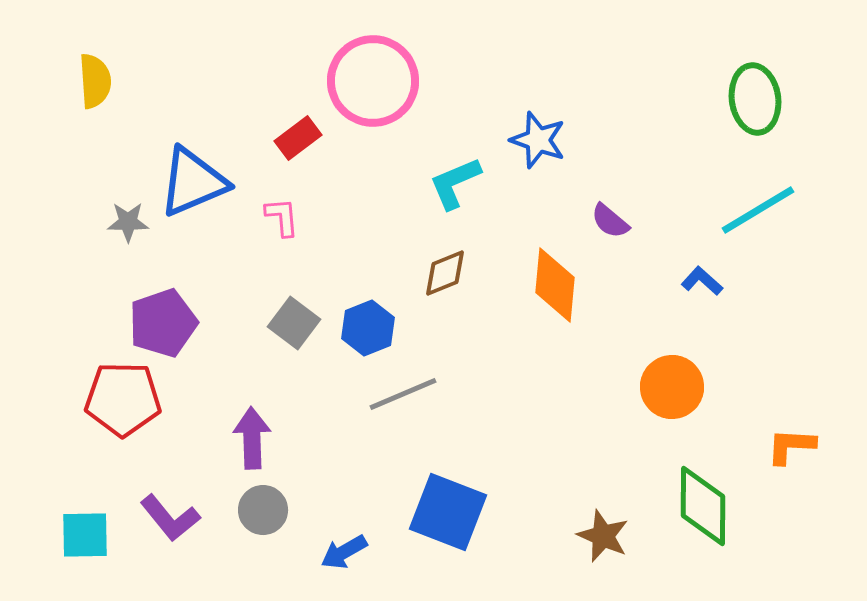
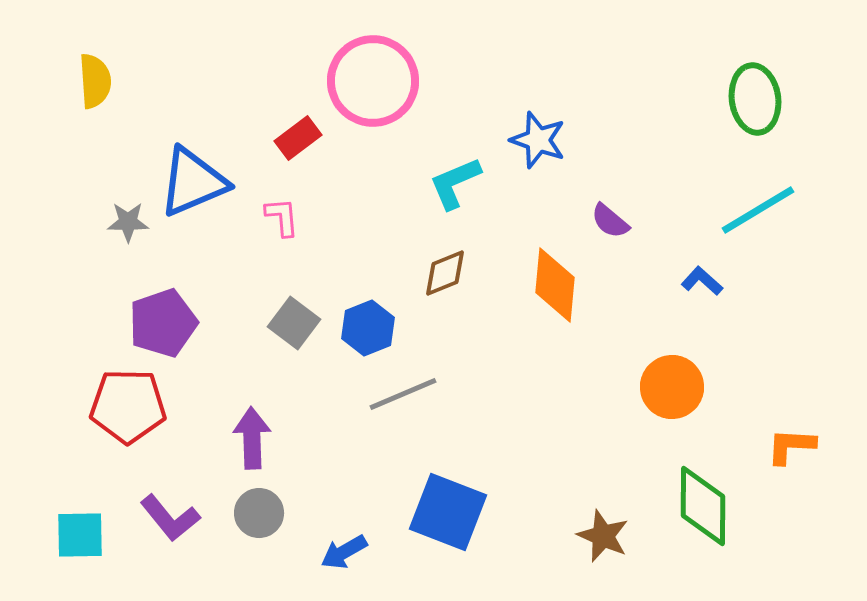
red pentagon: moved 5 px right, 7 px down
gray circle: moved 4 px left, 3 px down
cyan square: moved 5 px left
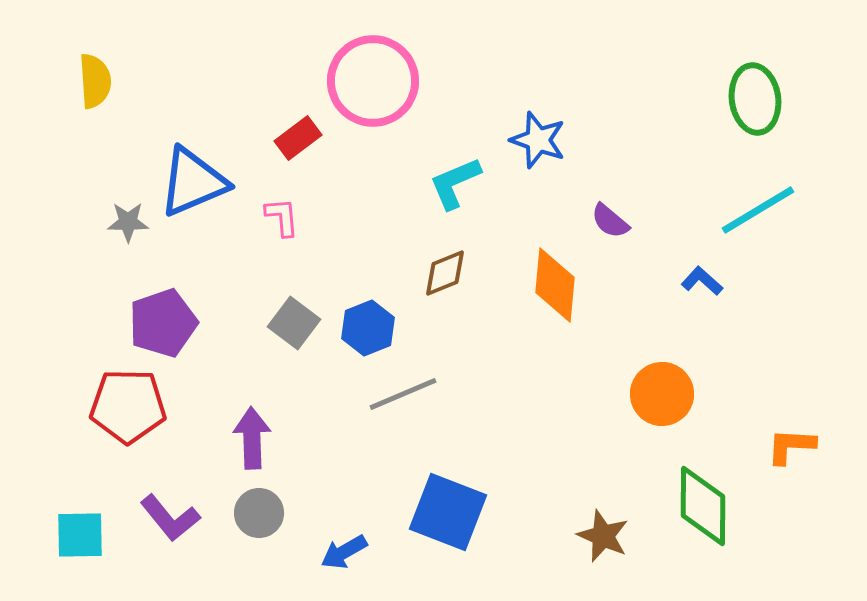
orange circle: moved 10 px left, 7 px down
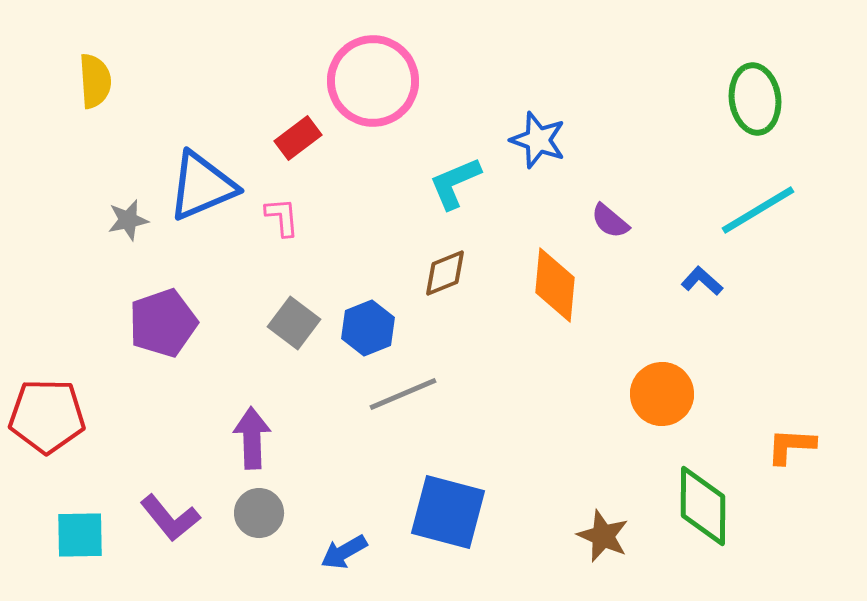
blue triangle: moved 9 px right, 4 px down
gray star: moved 2 px up; rotated 12 degrees counterclockwise
red pentagon: moved 81 px left, 10 px down
blue square: rotated 6 degrees counterclockwise
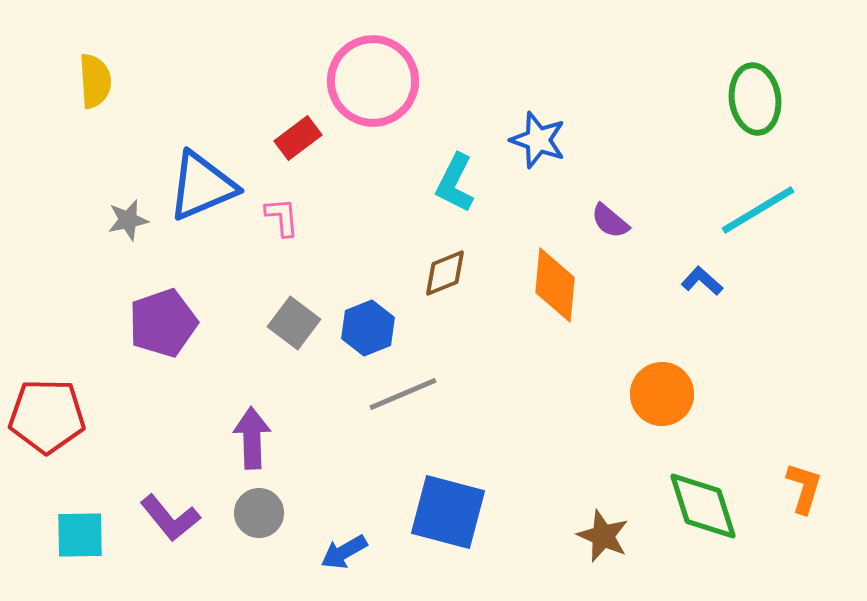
cyan L-shape: rotated 40 degrees counterclockwise
orange L-shape: moved 13 px right, 42 px down; rotated 104 degrees clockwise
green diamond: rotated 18 degrees counterclockwise
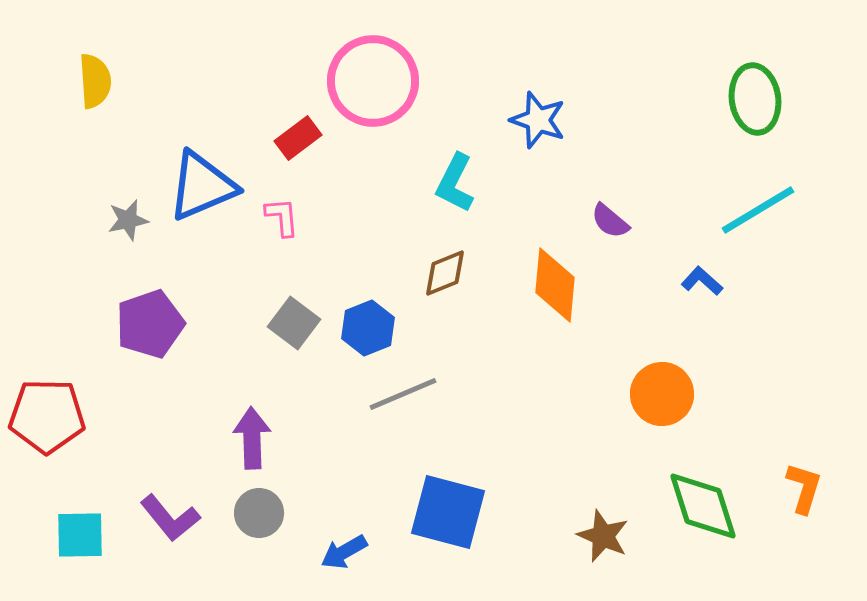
blue star: moved 20 px up
purple pentagon: moved 13 px left, 1 px down
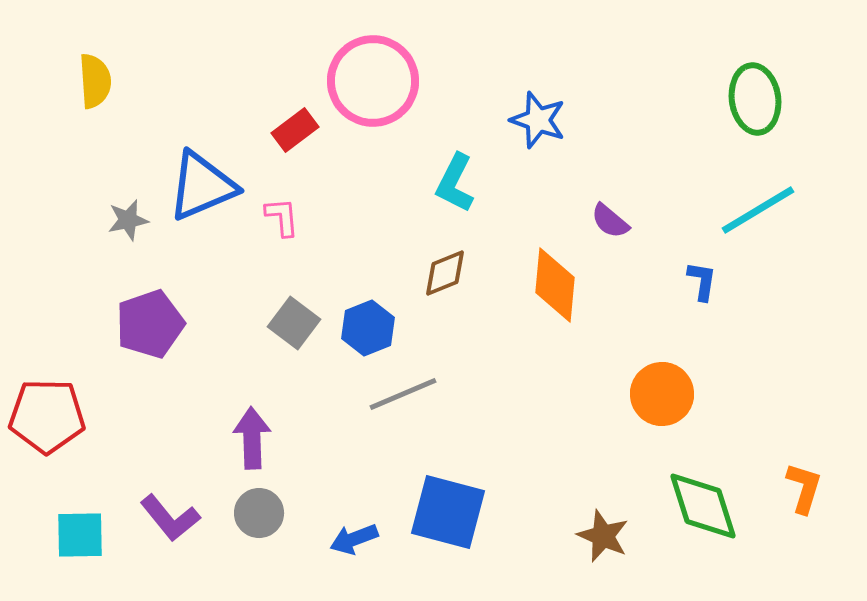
red rectangle: moved 3 px left, 8 px up
blue L-shape: rotated 57 degrees clockwise
blue arrow: moved 10 px right, 13 px up; rotated 9 degrees clockwise
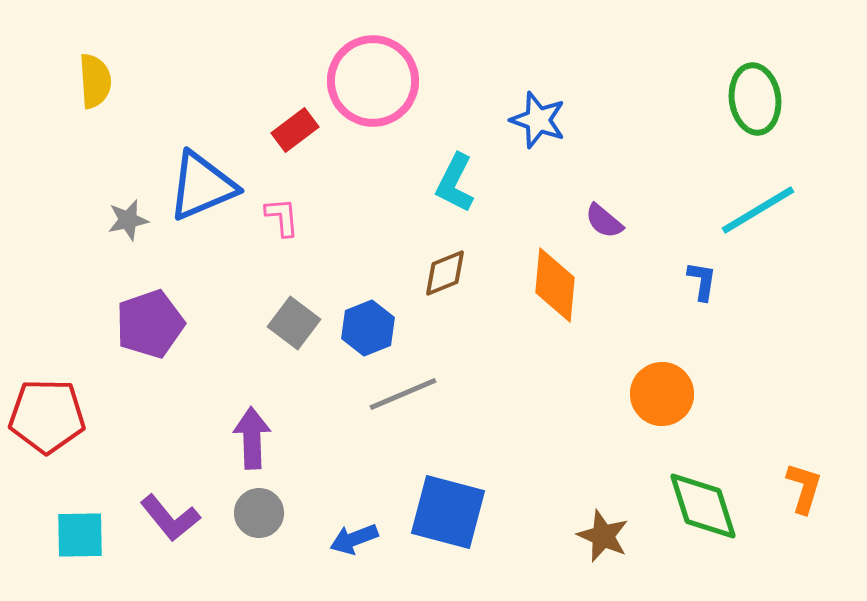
purple semicircle: moved 6 px left
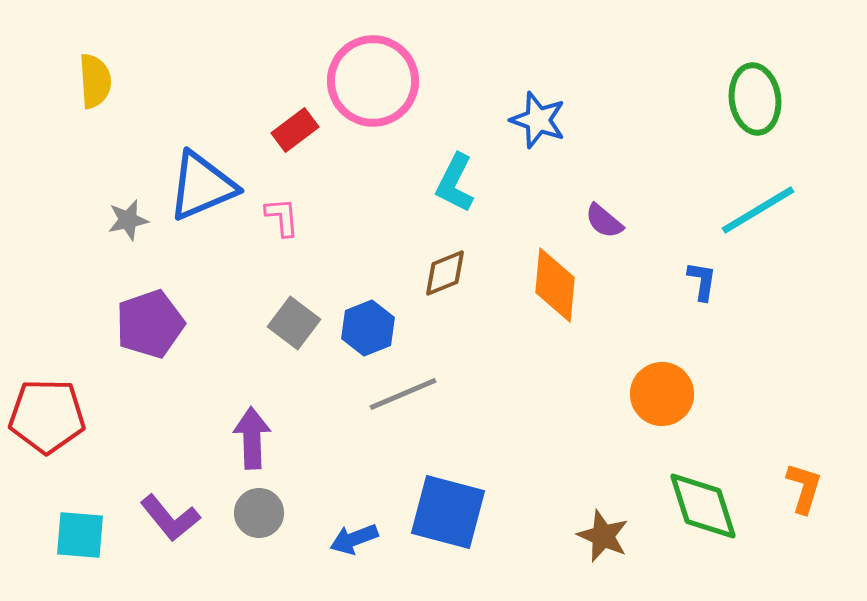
cyan square: rotated 6 degrees clockwise
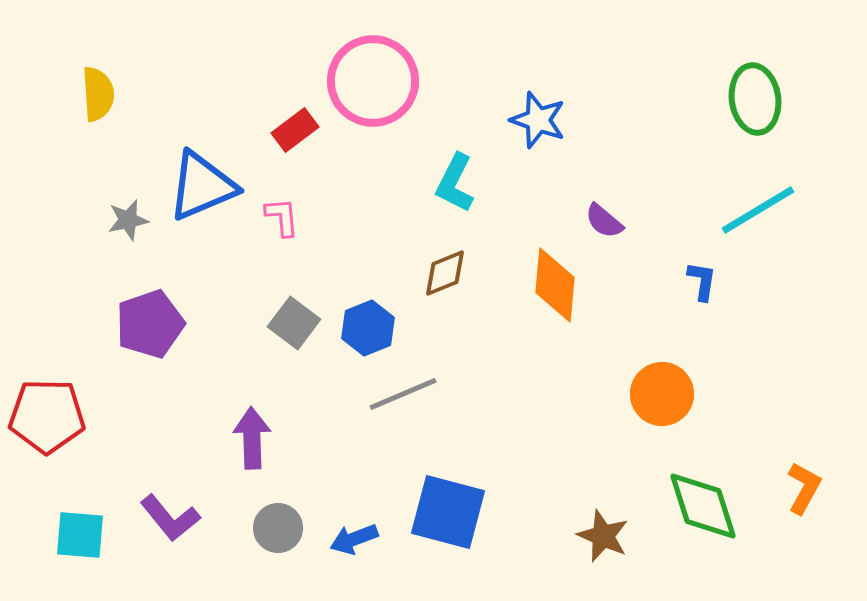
yellow semicircle: moved 3 px right, 13 px down
orange L-shape: rotated 12 degrees clockwise
gray circle: moved 19 px right, 15 px down
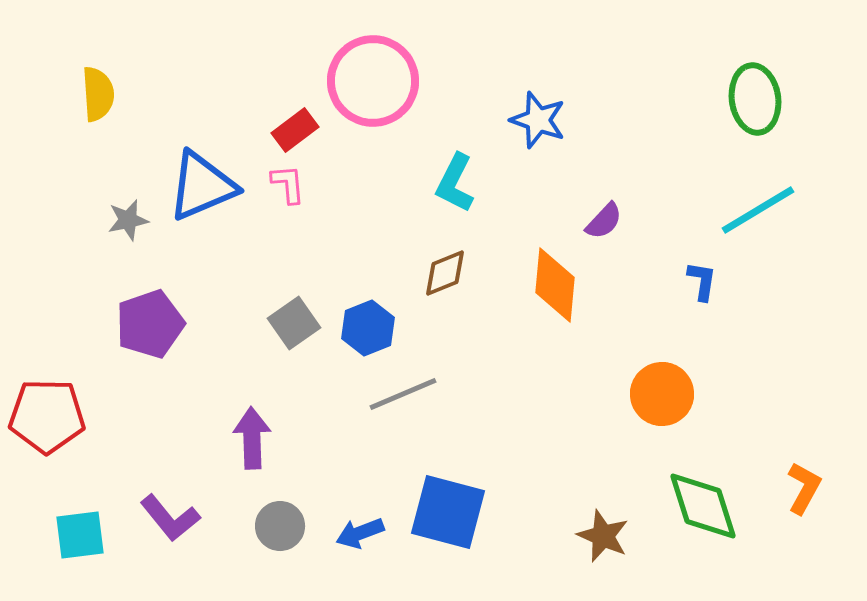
pink L-shape: moved 6 px right, 33 px up
purple semicircle: rotated 87 degrees counterclockwise
gray square: rotated 18 degrees clockwise
gray circle: moved 2 px right, 2 px up
cyan square: rotated 12 degrees counterclockwise
blue arrow: moved 6 px right, 6 px up
